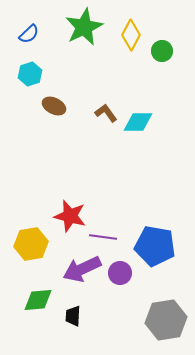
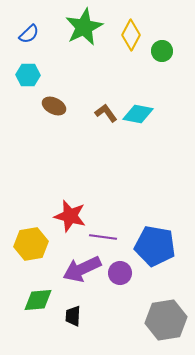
cyan hexagon: moved 2 px left, 1 px down; rotated 20 degrees clockwise
cyan diamond: moved 8 px up; rotated 12 degrees clockwise
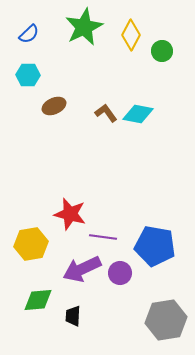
brown ellipse: rotated 50 degrees counterclockwise
red star: moved 2 px up
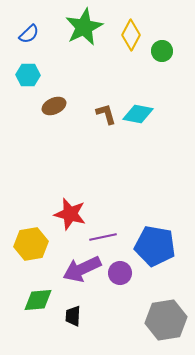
brown L-shape: moved 1 px down; rotated 20 degrees clockwise
purple line: rotated 20 degrees counterclockwise
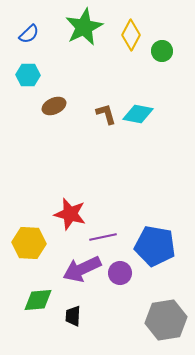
yellow hexagon: moved 2 px left, 1 px up; rotated 12 degrees clockwise
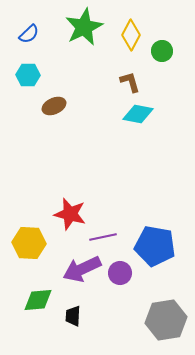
brown L-shape: moved 24 px right, 32 px up
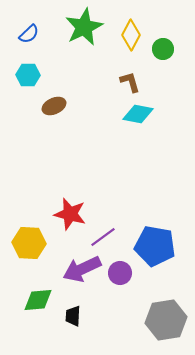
green circle: moved 1 px right, 2 px up
purple line: rotated 24 degrees counterclockwise
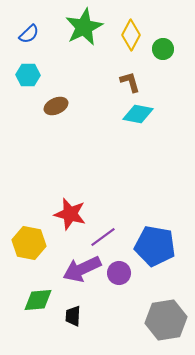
brown ellipse: moved 2 px right
yellow hexagon: rotated 8 degrees clockwise
purple circle: moved 1 px left
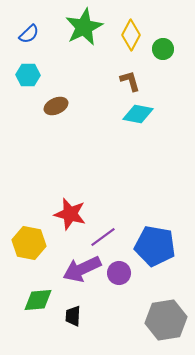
brown L-shape: moved 1 px up
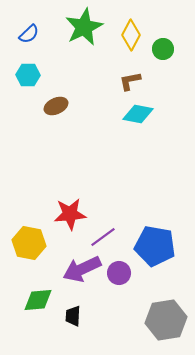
brown L-shape: rotated 85 degrees counterclockwise
red star: rotated 20 degrees counterclockwise
